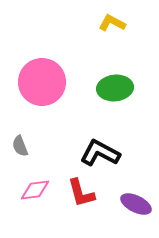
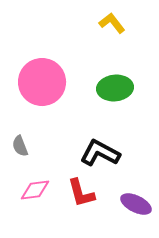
yellow L-shape: rotated 24 degrees clockwise
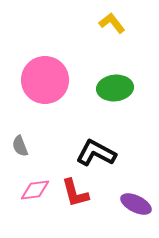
pink circle: moved 3 px right, 2 px up
black L-shape: moved 4 px left
red L-shape: moved 6 px left
